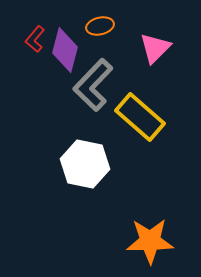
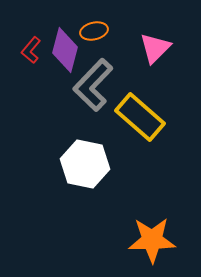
orange ellipse: moved 6 px left, 5 px down
red L-shape: moved 4 px left, 11 px down
orange star: moved 2 px right, 1 px up
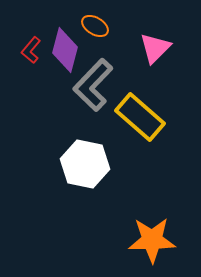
orange ellipse: moved 1 px right, 5 px up; rotated 44 degrees clockwise
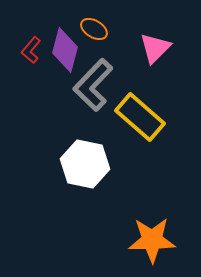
orange ellipse: moved 1 px left, 3 px down
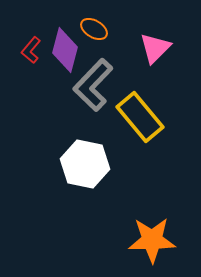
yellow rectangle: rotated 9 degrees clockwise
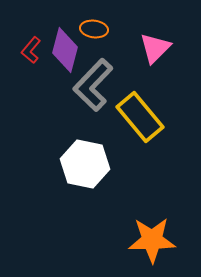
orange ellipse: rotated 24 degrees counterclockwise
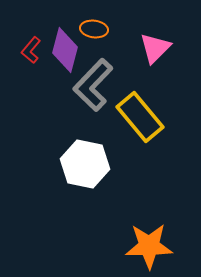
orange star: moved 3 px left, 6 px down
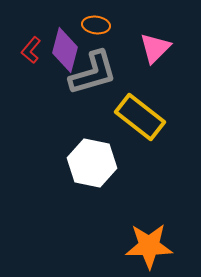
orange ellipse: moved 2 px right, 4 px up
gray L-shape: moved 12 px up; rotated 150 degrees counterclockwise
yellow rectangle: rotated 12 degrees counterclockwise
white hexagon: moved 7 px right, 1 px up
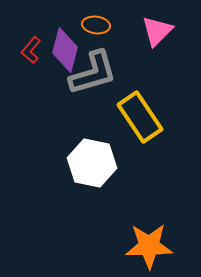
pink triangle: moved 2 px right, 17 px up
yellow rectangle: rotated 18 degrees clockwise
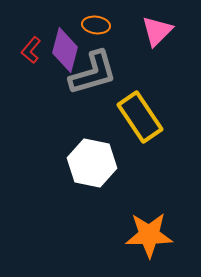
orange star: moved 11 px up
